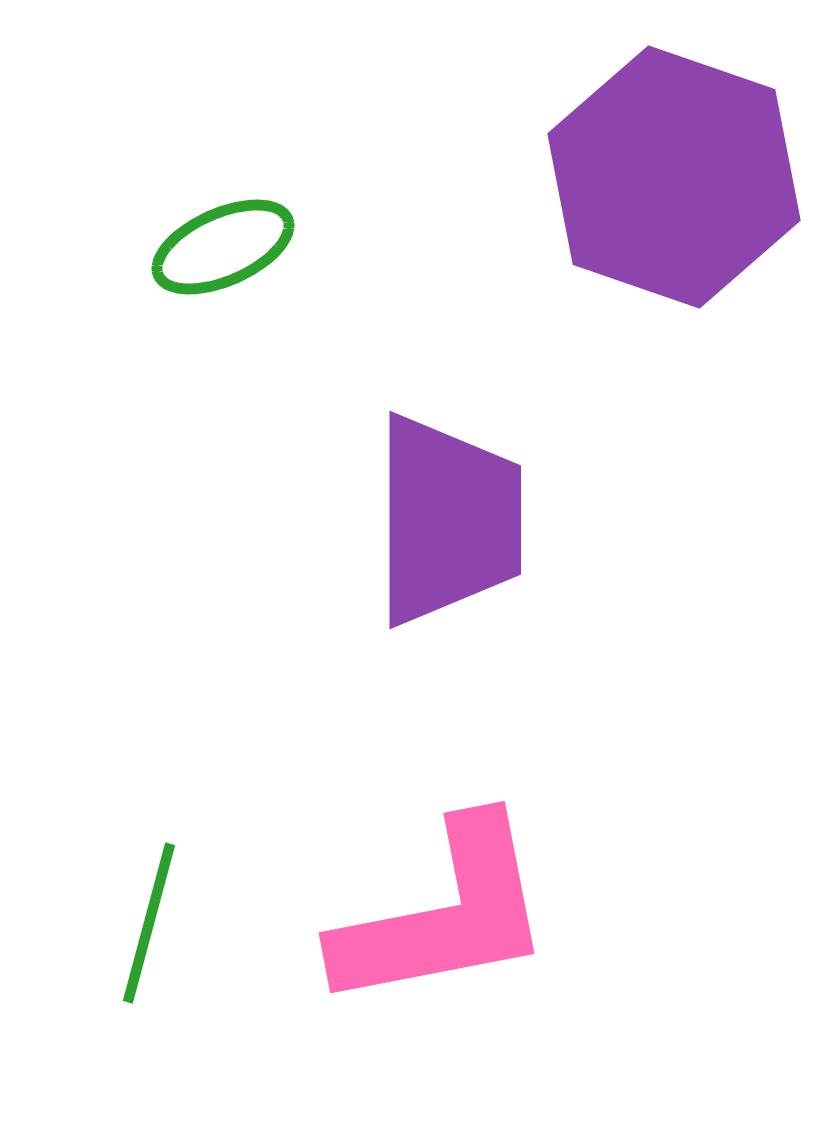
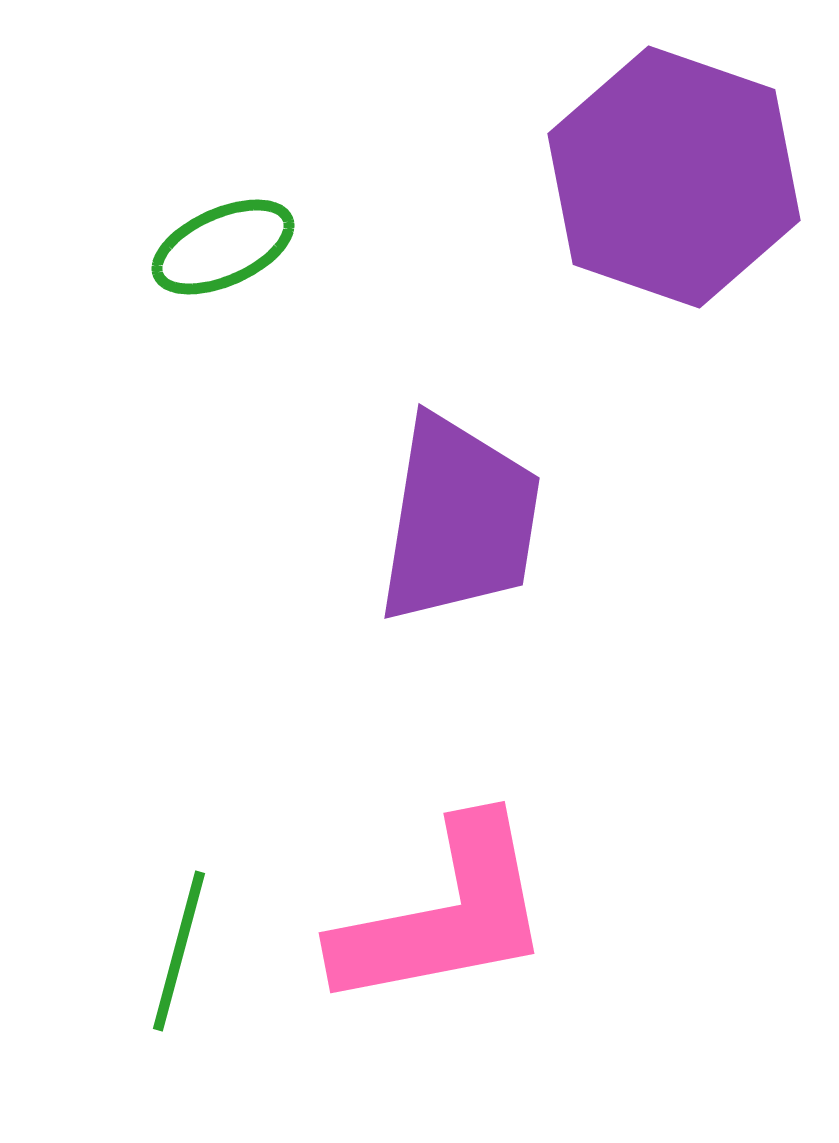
purple trapezoid: moved 11 px right; rotated 9 degrees clockwise
green line: moved 30 px right, 28 px down
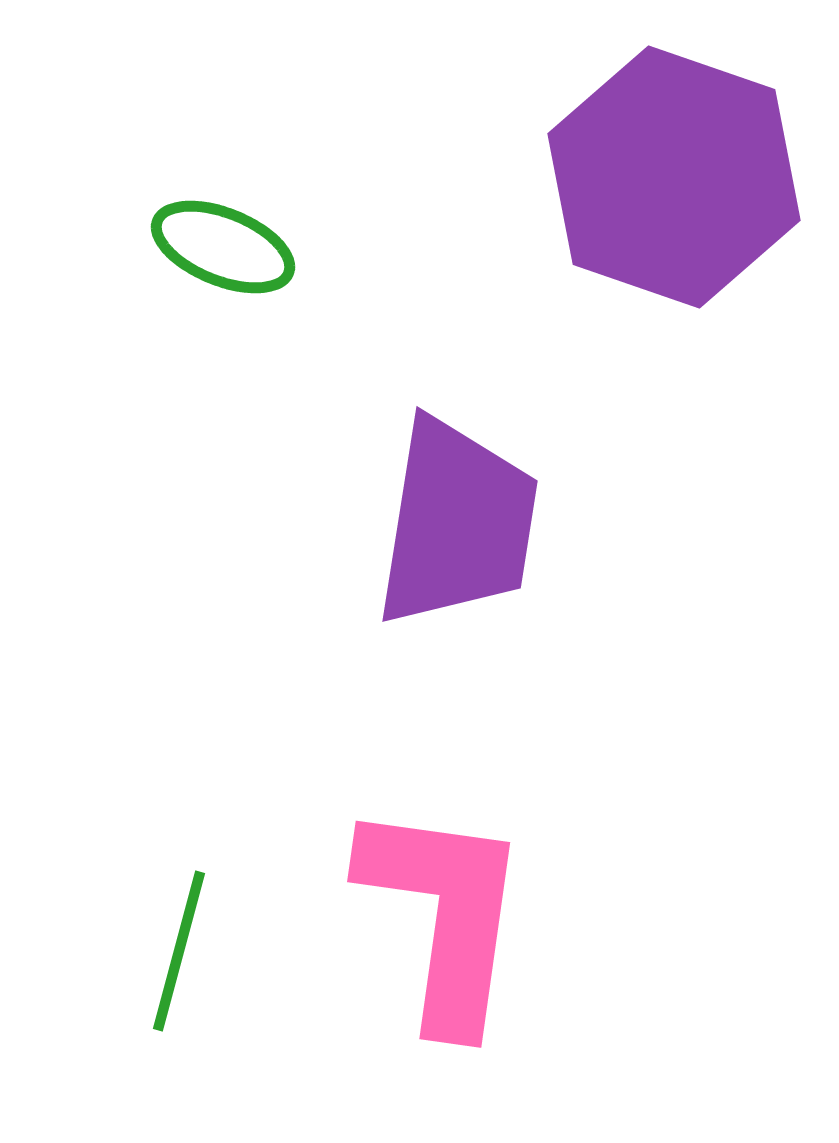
green ellipse: rotated 46 degrees clockwise
purple trapezoid: moved 2 px left, 3 px down
pink L-shape: rotated 71 degrees counterclockwise
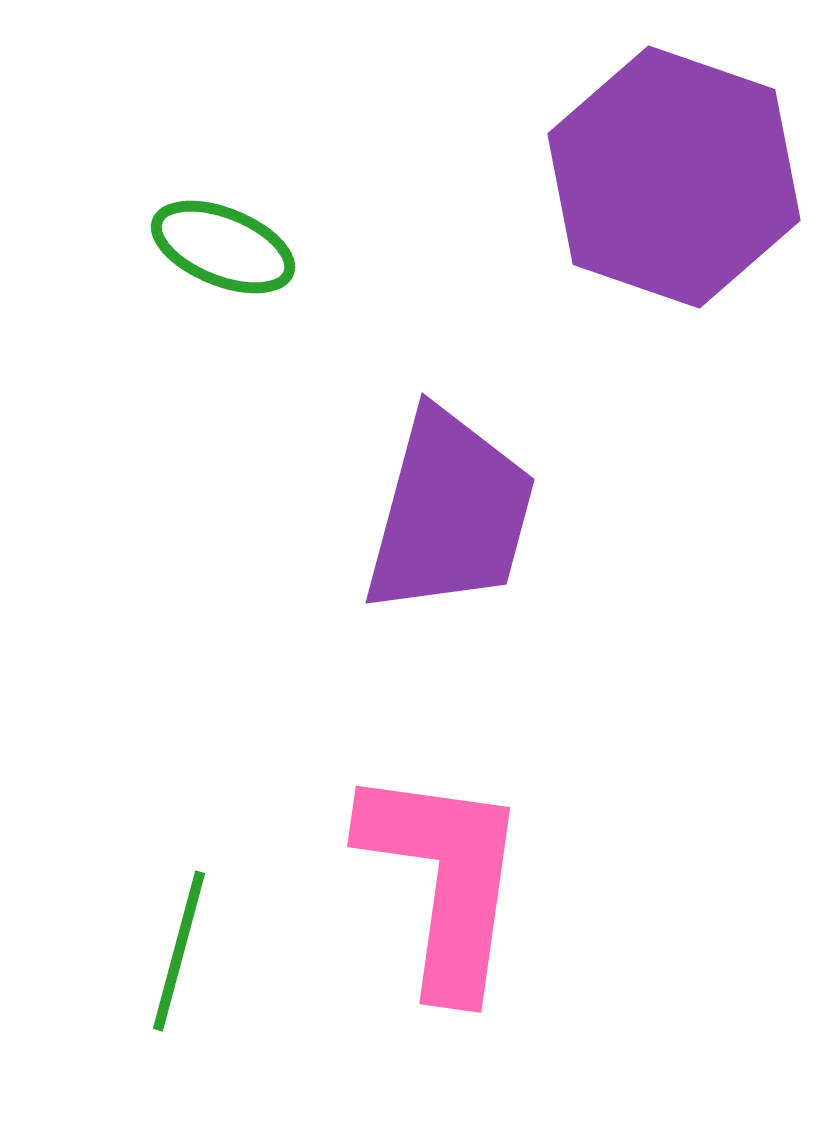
purple trapezoid: moved 7 px left, 10 px up; rotated 6 degrees clockwise
pink L-shape: moved 35 px up
